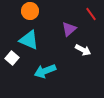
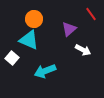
orange circle: moved 4 px right, 8 px down
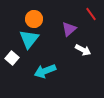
cyan triangle: moved 1 px up; rotated 45 degrees clockwise
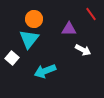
purple triangle: rotated 42 degrees clockwise
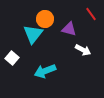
orange circle: moved 11 px right
purple triangle: rotated 14 degrees clockwise
cyan triangle: moved 4 px right, 5 px up
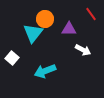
purple triangle: rotated 14 degrees counterclockwise
cyan triangle: moved 1 px up
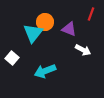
red line: rotated 56 degrees clockwise
orange circle: moved 3 px down
purple triangle: rotated 21 degrees clockwise
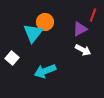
red line: moved 2 px right, 1 px down
purple triangle: moved 11 px right; rotated 49 degrees counterclockwise
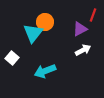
white arrow: rotated 56 degrees counterclockwise
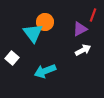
cyan triangle: rotated 15 degrees counterclockwise
